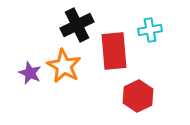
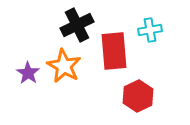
purple star: moved 2 px left; rotated 10 degrees clockwise
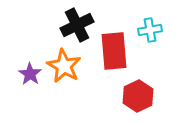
purple star: moved 2 px right, 1 px down
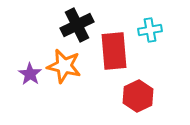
orange star: rotated 16 degrees counterclockwise
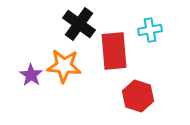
black cross: moved 2 px right, 1 px up; rotated 28 degrees counterclockwise
orange star: rotated 8 degrees counterclockwise
purple star: moved 1 px right, 1 px down
red hexagon: rotated 16 degrees counterclockwise
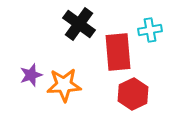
red rectangle: moved 4 px right, 1 px down
orange star: moved 19 px down; rotated 8 degrees counterclockwise
purple star: rotated 20 degrees clockwise
red hexagon: moved 5 px left, 2 px up; rotated 16 degrees clockwise
